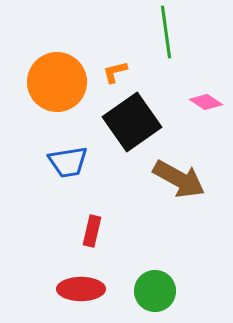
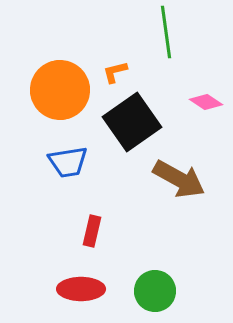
orange circle: moved 3 px right, 8 px down
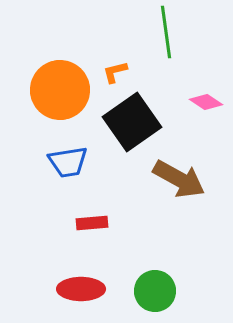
red rectangle: moved 8 px up; rotated 72 degrees clockwise
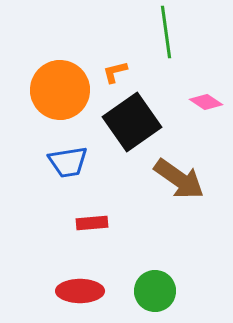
brown arrow: rotated 6 degrees clockwise
red ellipse: moved 1 px left, 2 px down
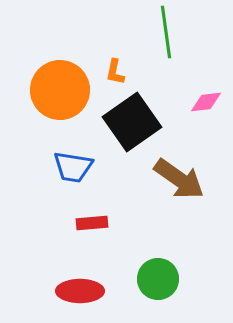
orange L-shape: rotated 64 degrees counterclockwise
pink diamond: rotated 40 degrees counterclockwise
blue trapezoid: moved 5 px right, 5 px down; rotated 18 degrees clockwise
green circle: moved 3 px right, 12 px up
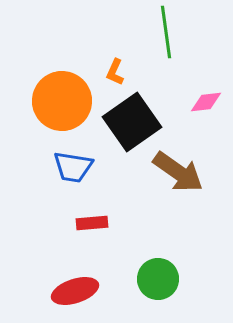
orange L-shape: rotated 12 degrees clockwise
orange circle: moved 2 px right, 11 px down
brown arrow: moved 1 px left, 7 px up
red ellipse: moved 5 px left; rotated 18 degrees counterclockwise
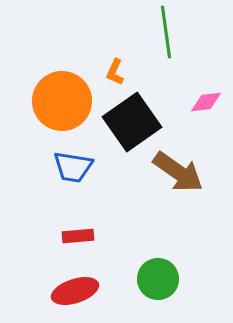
red rectangle: moved 14 px left, 13 px down
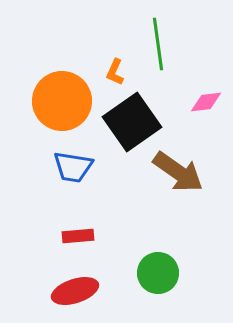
green line: moved 8 px left, 12 px down
green circle: moved 6 px up
